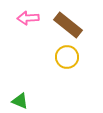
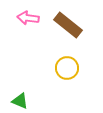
pink arrow: rotated 10 degrees clockwise
yellow circle: moved 11 px down
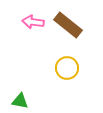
pink arrow: moved 5 px right, 4 px down
green triangle: rotated 12 degrees counterclockwise
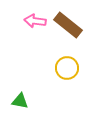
pink arrow: moved 2 px right, 1 px up
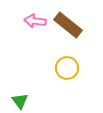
green triangle: rotated 42 degrees clockwise
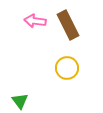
brown rectangle: rotated 24 degrees clockwise
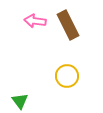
yellow circle: moved 8 px down
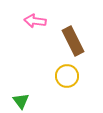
brown rectangle: moved 5 px right, 16 px down
green triangle: moved 1 px right
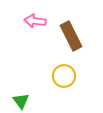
brown rectangle: moved 2 px left, 5 px up
yellow circle: moved 3 px left
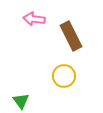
pink arrow: moved 1 px left, 2 px up
